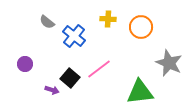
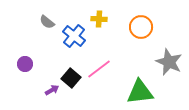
yellow cross: moved 9 px left
gray star: moved 1 px up
black square: moved 1 px right
purple arrow: rotated 48 degrees counterclockwise
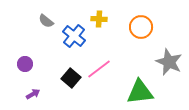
gray semicircle: moved 1 px left, 1 px up
purple arrow: moved 19 px left, 4 px down
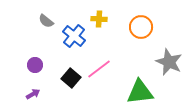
purple circle: moved 10 px right, 1 px down
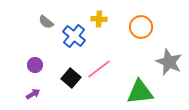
gray semicircle: moved 1 px down
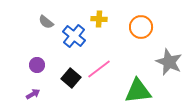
purple circle: moved 2 px right
green triangle: moved 2 px left, 1 px up
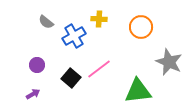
blue cross: rotated 20 degrees clockwise
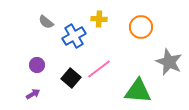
green triangle: rotated 12 degrees clockwise
